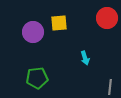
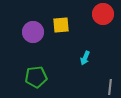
red circle: moved 4 px left, 4 px up
yellow square: moved 2 px right, 2 px down
cyan arrow: rotated 40 degrees clockwise
green pentagon: moved 1 px left, 1 px up
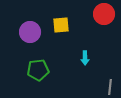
red circle: moved 1 px right
purple circle: moved 3 px left
cyan arrow: rotated 24 degrees counterclockwise
green pentagon: moved 2 px right, 7 px up
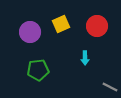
red circle: moved 7 px left, 12 px down
yellow square: moved 1 px up; rotated 18 degrees counterclockwise
gray line: rotated 70 degrees counterclockwise
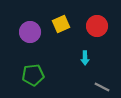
green pentagon: moved 5 px left, 5 px down
gray line: moved 8 px left
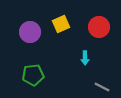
red circle: moved 2 px right, 1 px down
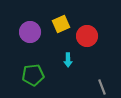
red circle: moved 12 px left, 9 px down
cyan arrow: moved 17 px left, 2 px down
gray line: rotated 42 degrees clockwise
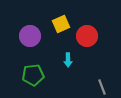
purple circle: moved 4 px down
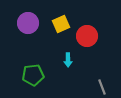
purple circle: moved 2 px left, 13 px up
